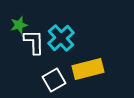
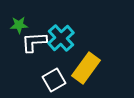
green star: rotated 12 degrees clockwise
white L-shape: rotated 92 degrees counterclockwise
yellow rectangle: moved 2 px left, 1 px up; rotated 40 degrees counterclockwise
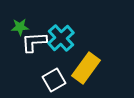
green star: moved 1 px right, 2 px down
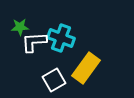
cyan cross: rotated 28 degrees counterclockwise
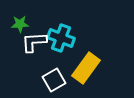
green star: moved 3 px up
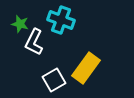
green star: rotated 18 degrees clockwise
cyan cross: moved 18 px up
white L-shape: rotated 60 degrees counterclockwise
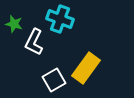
cyan cross: moved 1 px left, 1 px up
green star: moved 6 px left
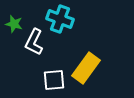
white square: rotated 25 degrees clockwise
